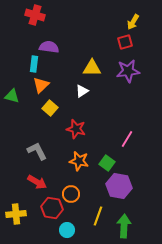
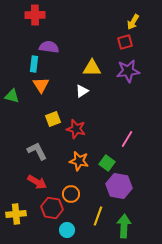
red cross: rotated 18 degrees counterclockwise
orange triangle: rotated 18 degrees counterclockwise
yellow square: moved 3 px right, 11 px down; rotated 28 degrees clockwise
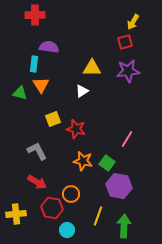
green triangle: moved 8 px right, 3 px up
orange star: moved 4 px right
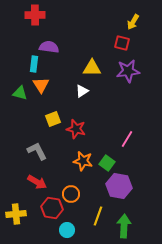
red square: moved 3 px left, 1 px down; rotated 28 degrees clockwise
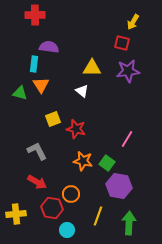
white triangle: rotated 48 degrees counterclockwise
green arrow: moved 5 px right, 3 px up
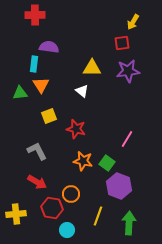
red square: rotated 21 degrees counterclockwise
green triangle: rotated 21 degrees counterclockwise
yellow square: moved 4 px left, 3 px up
purple hexagon: rotated 10 degrees clockwise
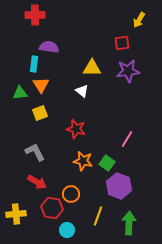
yellow arrow: moved 6 px right, 2 px up
yellow square: moved 9 px left, 3 px up
gray L-shape: moved 2 px left, 1 px down
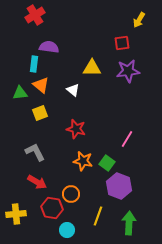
red cross: rotated 30 degrees counterclockwise
orange triangle: rotated 18 degrees counterclockwise
white triangle: moved 9 px left, 1 px up
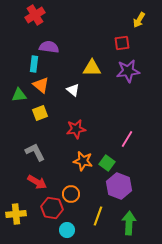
green triangle: moved 1 px left, 2 px down
red star: rotated 24 degrees counterclockwise
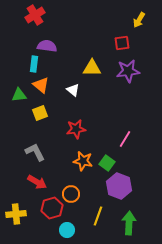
purple semicircle: moved 2 px left, 1 px up
pink line: moved 2 px left
red hexagon: rotated 25 degrees counterclockwise
